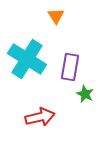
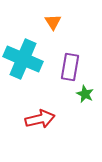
orange triangle: moved 3 px left, 6 px down
cyan cross: moved 4 px left; rotated 9 degrees counterclockwise
red arrow: moved 2 px down
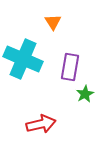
green star: rotated 18 degrees clockwise
red arrow: moved 1 px right, 5 px down
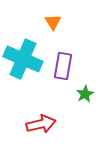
purple rectangle: moved 7 px left, 1 px up
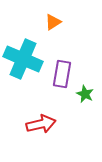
orange triangle: rotated 30 degrees clockwise
purple rectangle: moved 1 px left, 8 px down
green star: rotated 18 degrees counterclockwise
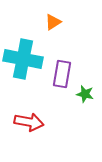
cyan cross: rotated 12 degrees counterclockwise
green star: rotated 12 degrees counterclockwise
red arrow: moved 12 px left, 2 px up; rotated 24 degrees clockwise
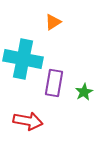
purple rectangle: moved 8 px left, 9 px down
green star: moved 1 px left, 2 px up; rotated 30 degrees clockwise
red arrow: moved 1 px left, 1 px up
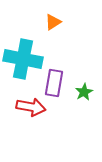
red arrow: moved 3 px right, 14 px up
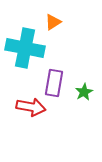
cyan cross: moved 2 px right, 11 px up
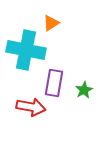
orange triangle: moved 2 px left, 1 px down
cyan cross: moved 1 px right, 2 px down
green star: moved 2 px up
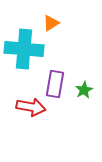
cyan cross: moved 2 px left, 1 px up; rotated 6 degrees counterclockwise
purple rectangle: moved 1 px right, 1 px down
